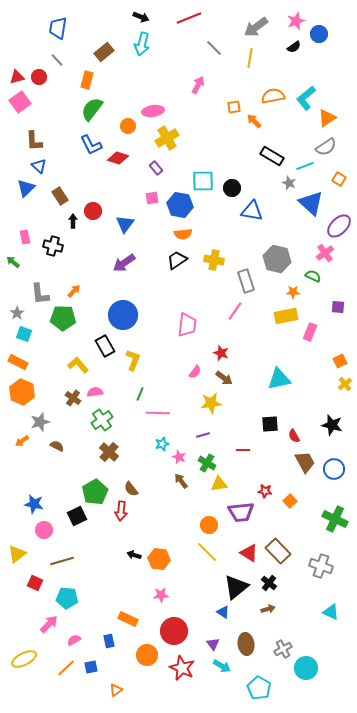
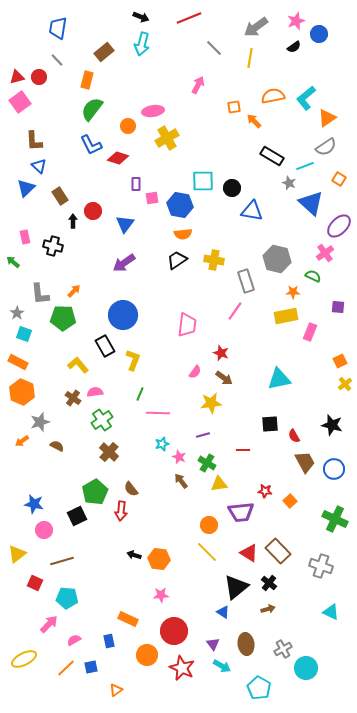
purple rectangle at (156, 168): moved 20 px left, 16 px down; rotated 40 degrees clockwise
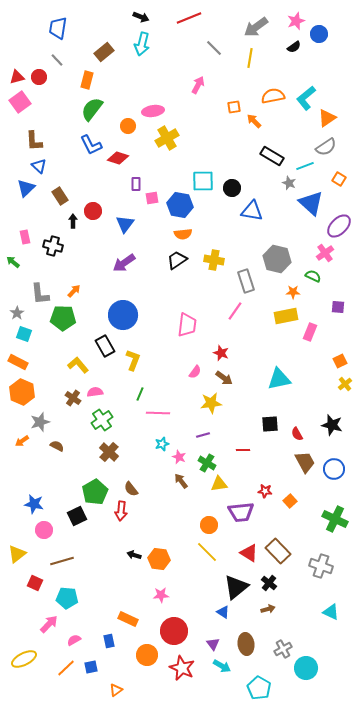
red semicircle at (294, 436): moved 3 px right, 2 px up
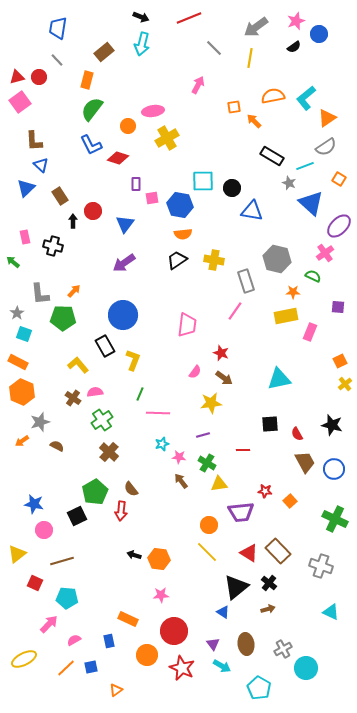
blue triangle at (39, 166): moved 2 px right, 1 px up
pink star at (179, 457): rotated 16 degrees counterclockwise
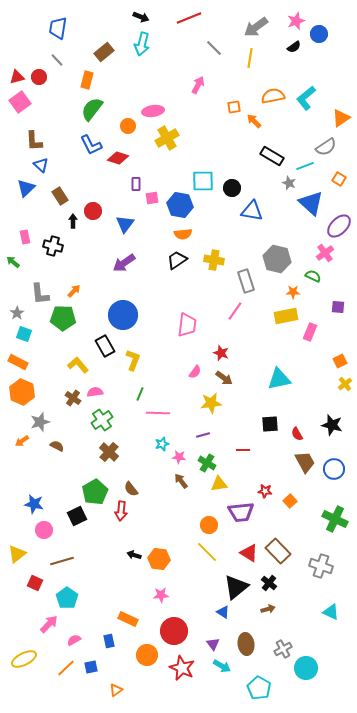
orange triangle at (327, 118): moved 14 px right
cyan pentagon at (67, 598): rotated 30 degrees clockwise
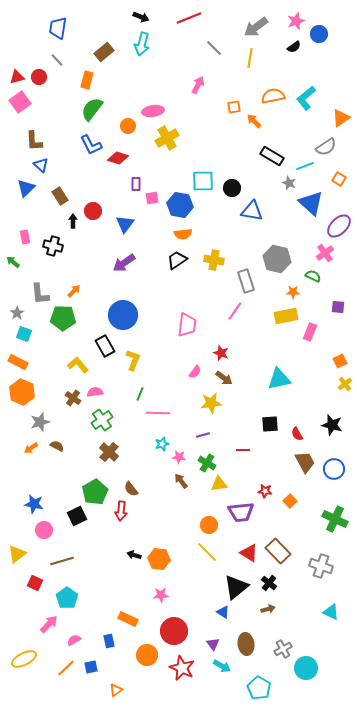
orange arrow at (22, 441): moved 9 px right, 7 px down
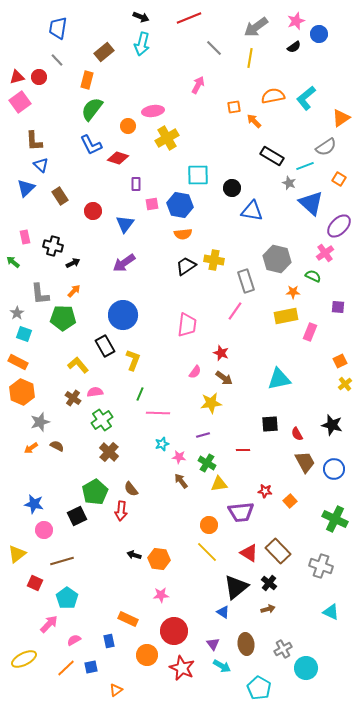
cyan square at (203, 181): moved 5 px left, 6 px up
pink square at (152, 198): moved 6 px down
black arrow at (73, 221): moved 42 px down; rotated 64 degrees clockwise
black trapezoid at (177, 260): moved 9 px right, 6 px down
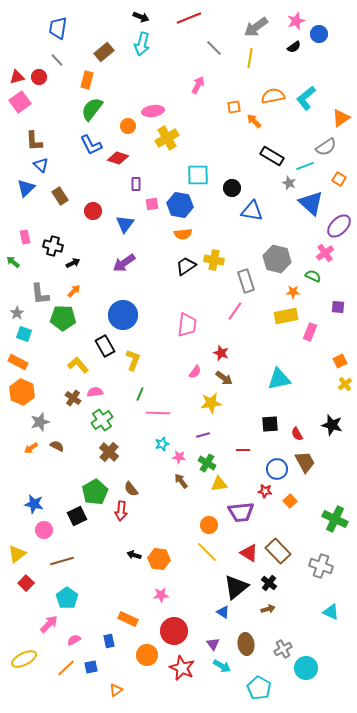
blue circle at (334, 469): moved 57 px left
red square at (35, 583): moved 9 px left; rotated 21 degrees clockwise
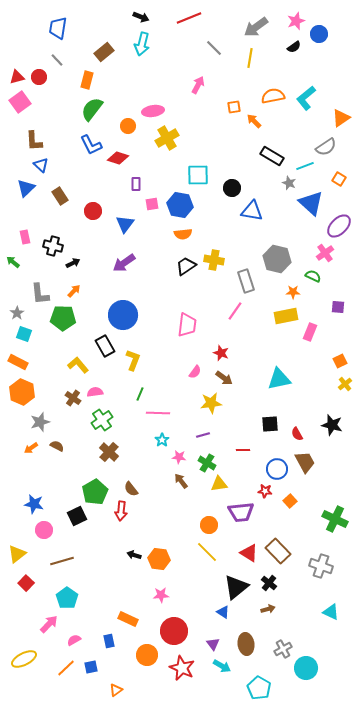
cyan star at (162, 444): moved 4 px up; rotated 16 degrees counterclockwise
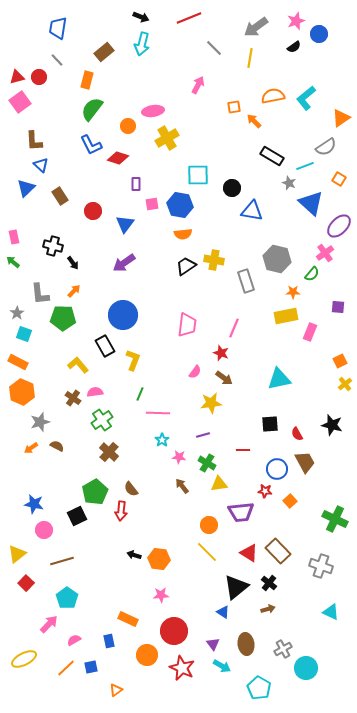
pink rectangle at (25, 237): moved 11 px left
black arrow at (73, 263): rotated 80 degrees clockwise
green semicircle at (313, 276): moved 1 px left, 2 px up; rotated 105 degrees clockwise
pink line at (235, 311): moved 1 px left, 17 px down; rotated 12 degrees counterclockwise
brown arrow at (181, 481): moved 1 px right, 5 px down
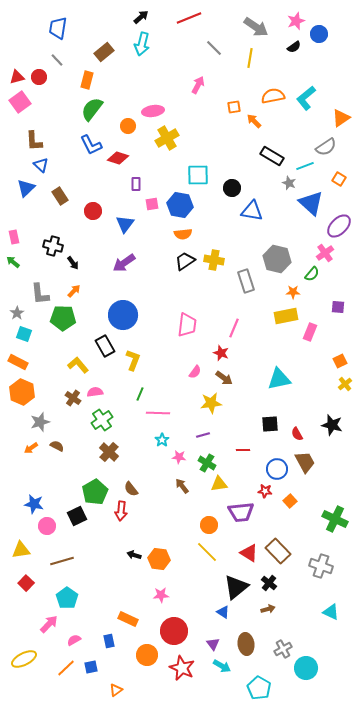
black arrow at (141, 17): rotated 63 degrees counterclockwise
gray arrow at (256, 27): rotated 110 degrees counterclockwise
black trapezoid at (186, 266): moved 1 px left, 5 px up
pink circle at (44, 530): moved 3 px right, 4 px up
yellow triangle at (17, 554): moved 4 px right, 4 px up; rotated 30 degrees clockwise
